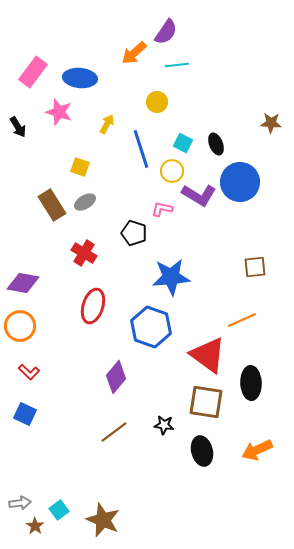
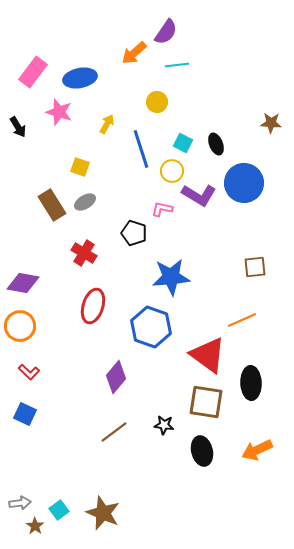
blue ellipse at (80, 78): rotated 16 degrees counterclockwise
blue circle at (240, 182): moved 4 px right, 1 px down
brown star at (103, 520): moved 7 px up
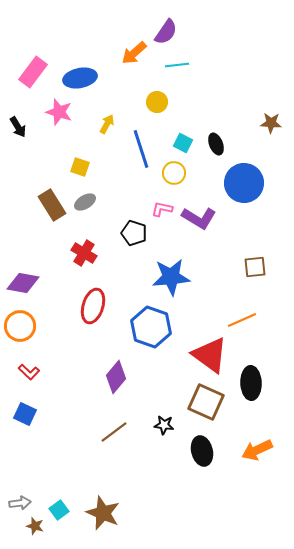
yellow circle at (172, 171): moved 2 px right, 2 px down
purple L-shape at (199, 195): moved 23 px down
red triangle at (208, 355): moved 2 px right
brown square at (206, 402): rotated 15 degrees clockwise
brown star at (35, 526): rotated 18 degrees counterclockwise
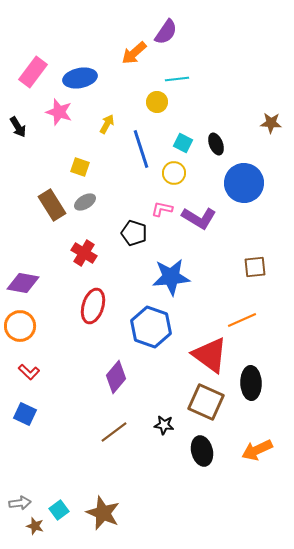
cyan line at (177, 65): moved 14 px down
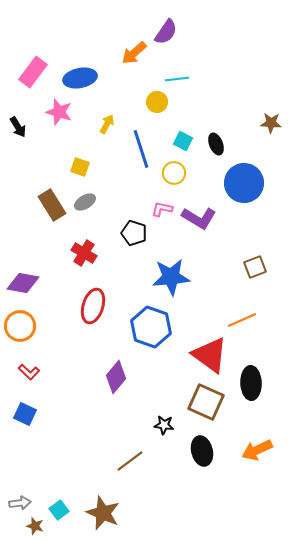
cyan square at (183, 143): moved 2 px up
brown square at (255, 267): rotated 15 degrees counterclockwise
brown line at (114, 432): moved 16 px right, 29 px down
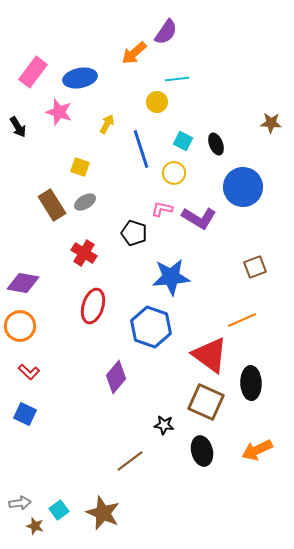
blue circle at (244, 183): moved 1 px left, 4 px down
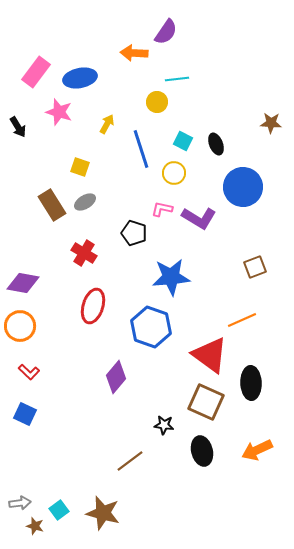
orange arrow at (134, 53): rotated 44 degrees clockwise
pink rectangle at (33, 72): moved 3 px right
brown star at (103, 513): rotated 8 degrees counterclockwise
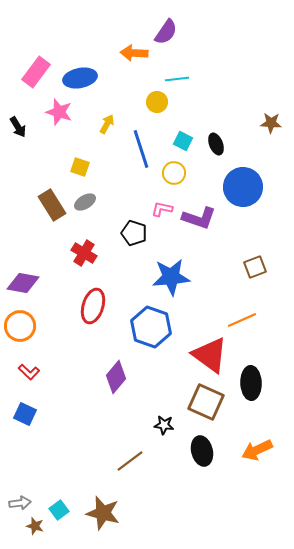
purple L-shape at (199, 218): rotated 12 degrees counterclockwise
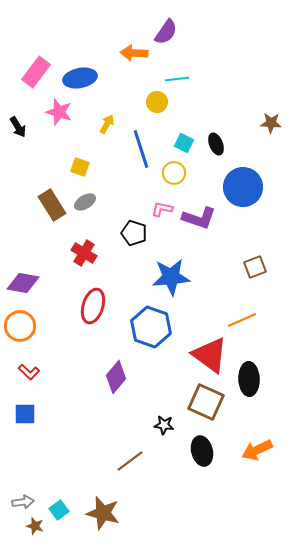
cyan square at (183, 141): moved 1 px right, 2 px down
black ellipse at (251, 383): moved 2 px left, 4 px up
blue square at (25, 414): rotated 25 degrees counterclockwise
gray arrow at (20, 503): moved 3 px right, 1 px up
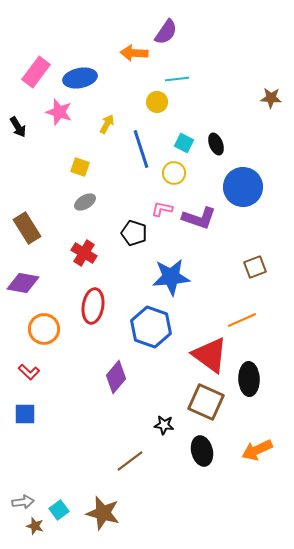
brown star at (271, 123): moved 25 px up
brown rectangle at (52, 205): moved 25 px left, 23 px down
red ellipse at (93, 306): rotated 8 degrees counterclockwise
orange circle at (20, 326): moved 24 px right, 3 px down
